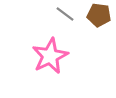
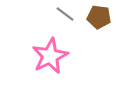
brown pentagon: moved 2 px down
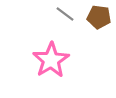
pink star: moved 1 px right, 4 px down; rotated 6 degrees counterclockwise
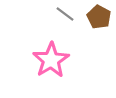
brown pentagon: rotated 20 degrees clockwise
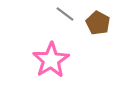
brown pentagon: moved 1 px left, 6 px down
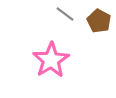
brown pentagon: moved 1 px right, 2 px up
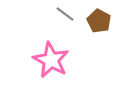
pink star: rotated 12 degrees counterclockwise
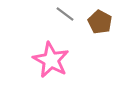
brown pentagon: moved 1 px right, 1 px down
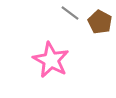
gray line: moved 5 px right, 1 px up
